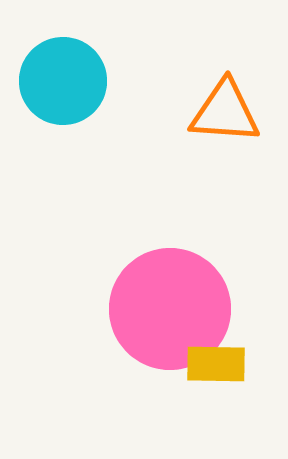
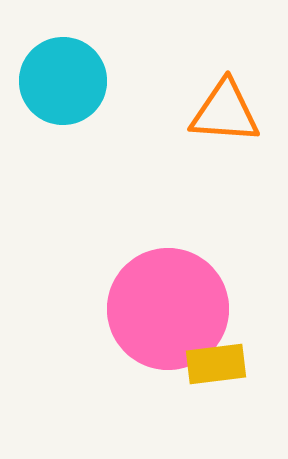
pink circle: moved 2 px left
yellow rectangle: rotated 8 degrees counterclockwise
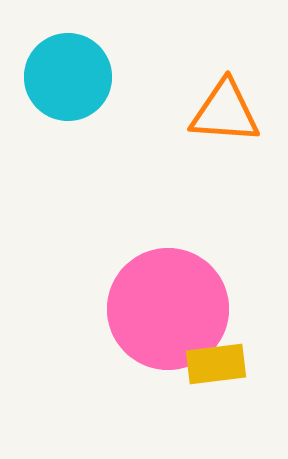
cyan circle: moved 5 px right, 4 px up
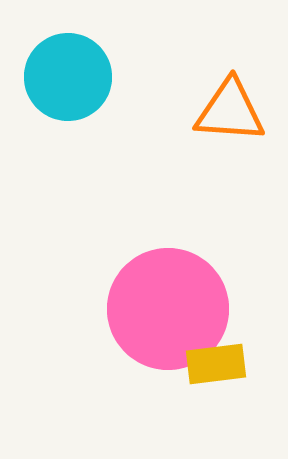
orange triangle: moved 5 px right, 1 px up
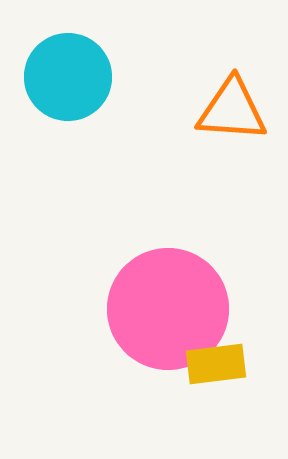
orange triangle: moved 2 px right, 1 px up
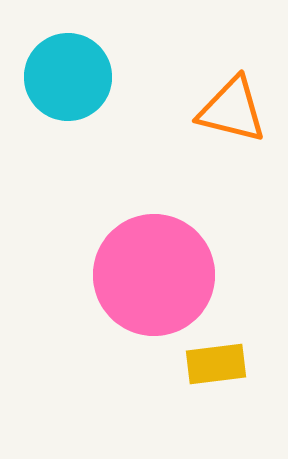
orange triangle: rotated 10 degrees clockwise
pink circle: moved 14 px left, 34 px up
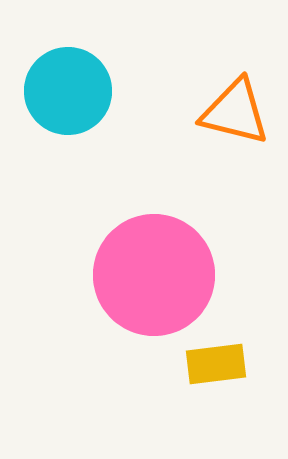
cyan circle: moved 14 px down
orange triangle: moved 3 px right, 2 px down
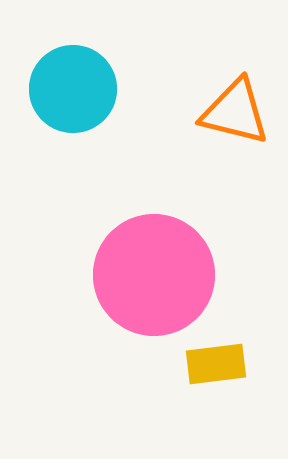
cyan circle: moved 5 px right, 2 px up
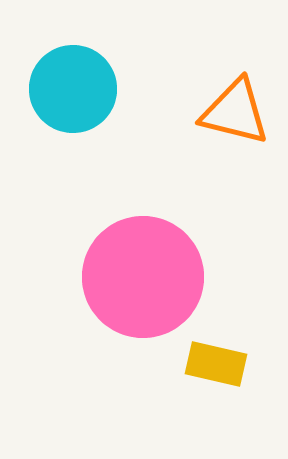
pink circle: moved 11 px left, 2 px down
yellow rectangle: rotated 20 degrees clockwise
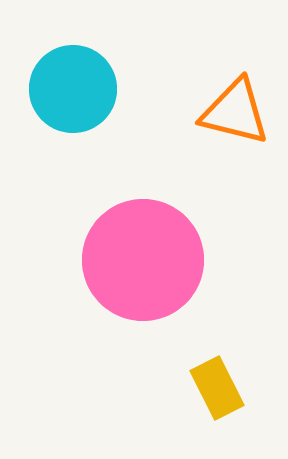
pink circle: moved 17 px up
yellow rectangle: moved 1 px right, 24 px down; rotated 50 degrees clockwise
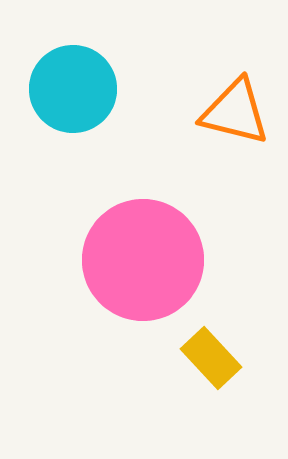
yellow rectangle: moved 6 px left, 30 px up; rotated 16 degrees counterclockwise
